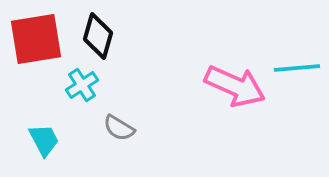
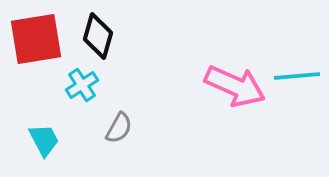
cyan line: moved 8 px down
gray semicircle: rotated 92 degrees counterclockwise
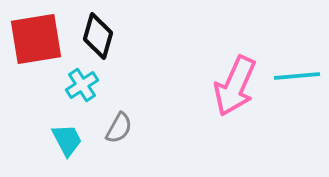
pink arrow: rotated 90 degrees clockwise
cyan trapezoid: moved 23 px right
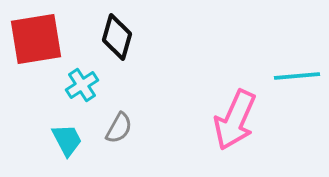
black diamond: moved 19 px right, 1 px down
pink arrow: moved 34 px down
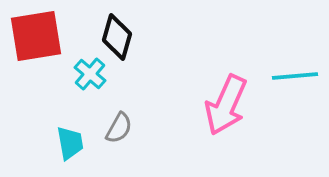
red square: moved 3 px up
cyan line: moved 2 px left
cyan cross: moved 8 px right, 11 px up; rotated 16 degrees counterclockwise
pink arrow: moved 9 px left, 15 px up
cyan trapezoid: moved 3 px right, 3 px down; rotated 18 degrees clockwise
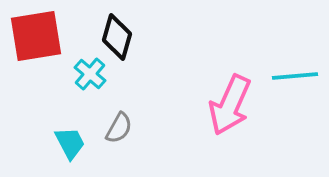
pink arrow: moved 4 px right
cyan trapezoid: rotated 18 degrees counterclockwise
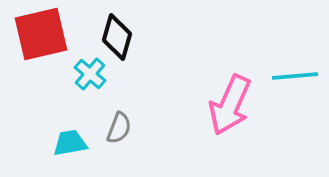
red square: moved 5 px right, 2 px up; rotated 4 degrees counterclockwise
gray semicircle: rotated 8 degrees counterclockwise
cyan trapezoid: rotated 72 degrees counterclockwise
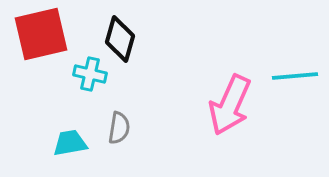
black diamond: moved 3 px right, 2 px down
cyan cross: rotated 28 degrees counterclockwise
gray semicircle: rotated 12 degrees counterclockwise
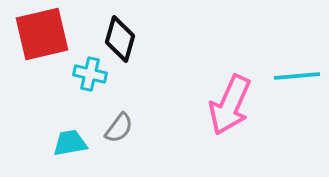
red square: moved 1 px right
cyan line: moved 2 px right
gray semicircle: rotated 28 degrees clockwise
